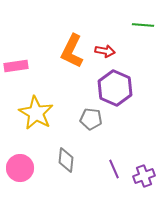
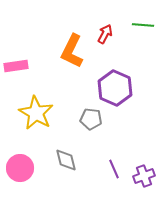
red arrow: moved 17 px up; rotated 72 degrees counterclockwise
gray diamond: rotated 20 degrees counterclockwise
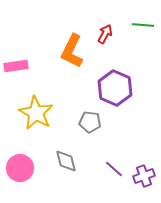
gray pentagon: moved 1 px left, 3 px down
gray diamond: moved 1 px down
purple line: rotated 24 degrees counterclockwise
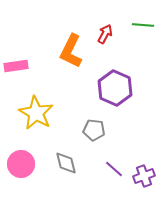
orange L-shape: moved 1 px left
gray pentagon: moved 4 px right, 8 px down
gray diamond: moved 2 px down
pink circle: moved 1 px right, 4 px up
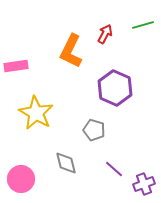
green line: rotated 20 degrees counterclockwise
gray pentagon: rotated 10 degrees clockwise
pink circle: moved 15 px down
purple cross: moved 8 px down
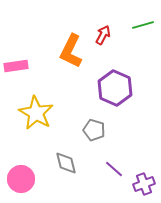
red arrow: moved 2 px left, 1 px down
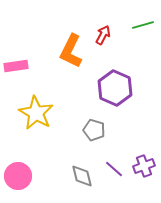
gray diamond: moved 16 px right, 13 px down
pink circle: moved 3 px left, 3 px up
purple cross: moved 18 px up
